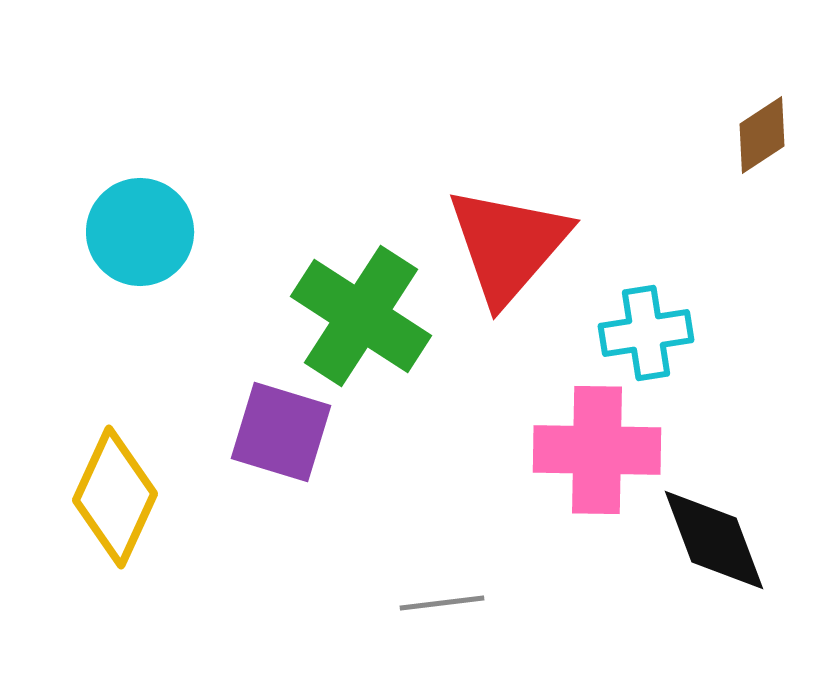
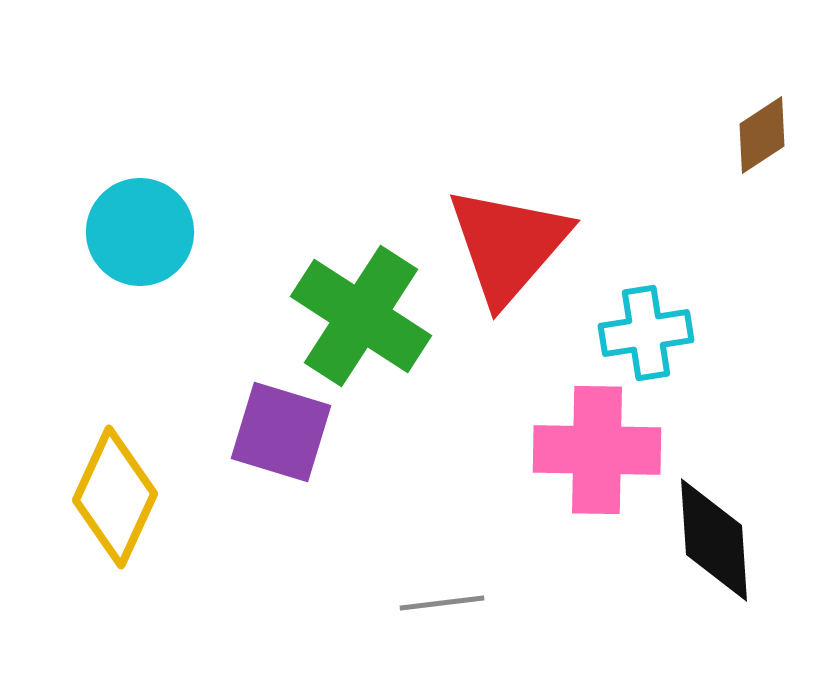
black diamond: rotated 17 degrees clockwise
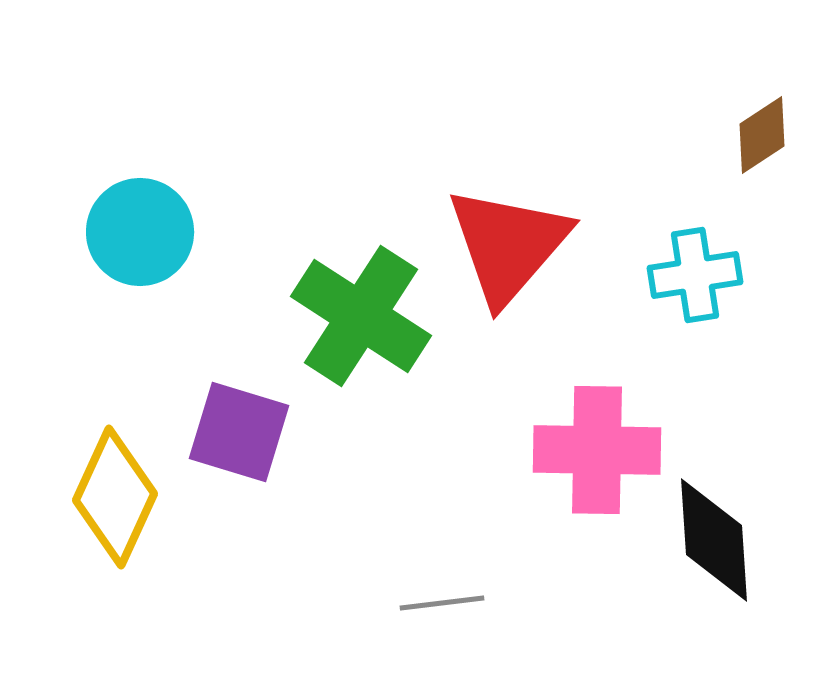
cyan cross: moved 49 px right, 58 px up
purple square: moved 42 px left
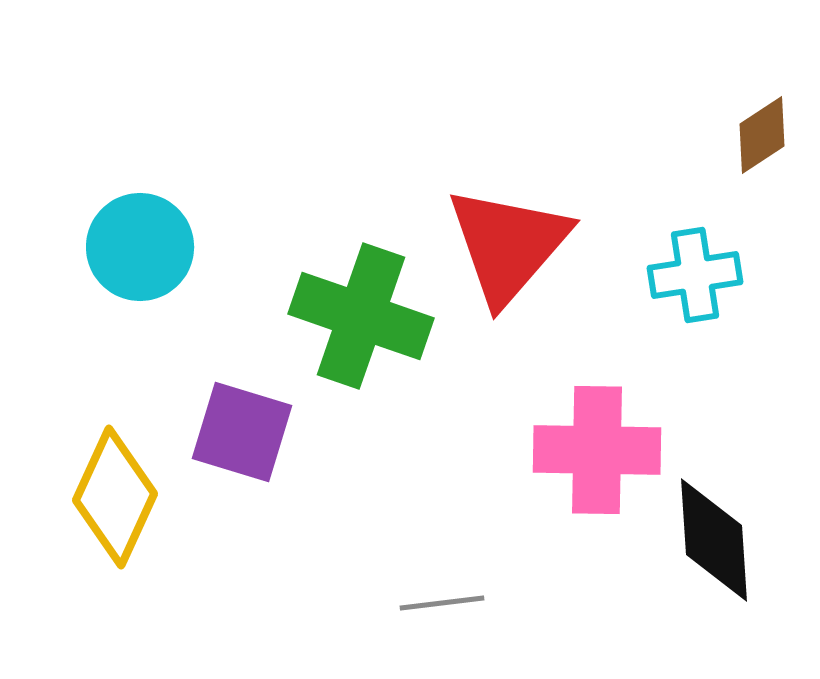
cyan circle: moved 15 px down
green cross: rotated 14 degrees counterclockwise
purple square: moved 3 px right
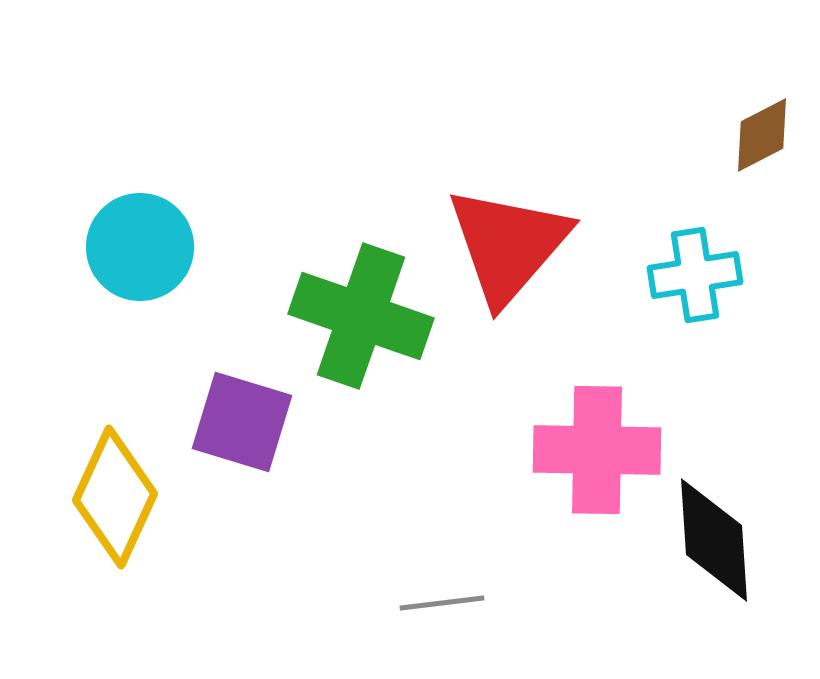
brown diamond: rotated 6 degrees clockwise
purple square: moved 10 px up
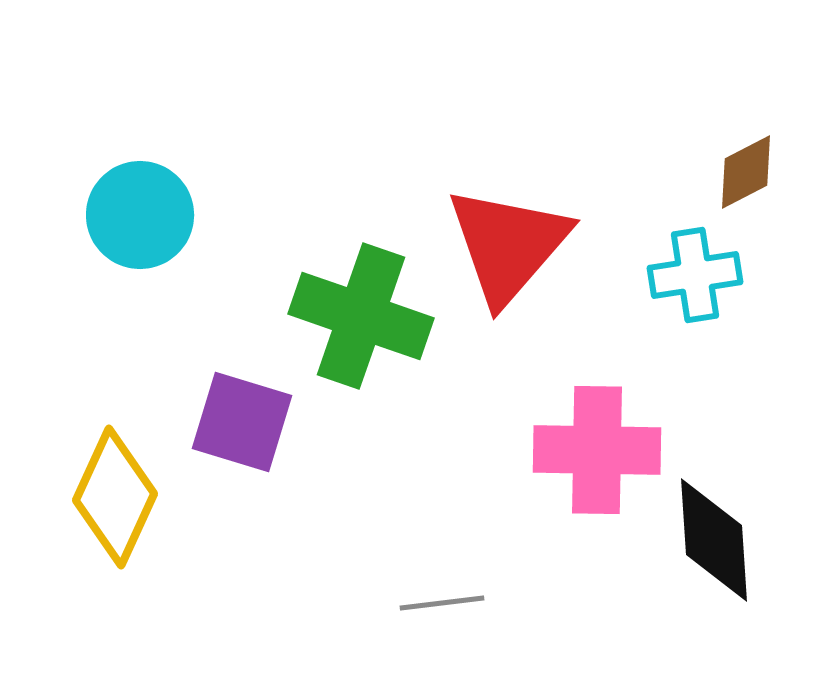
brown diamond: moved 16 px left, 37 px down
cyan circle: moved 32 px up
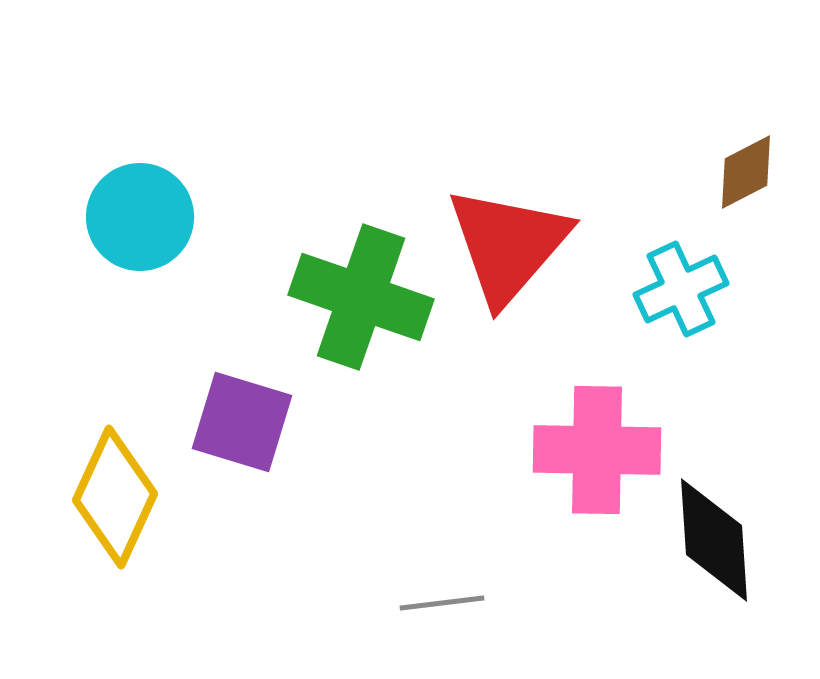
cyan circle: moved 2 px down
cyan cross: moved 14 px left, 14 px down; rotated 16 degrees counterclockwise
green cross: moved 19 px up
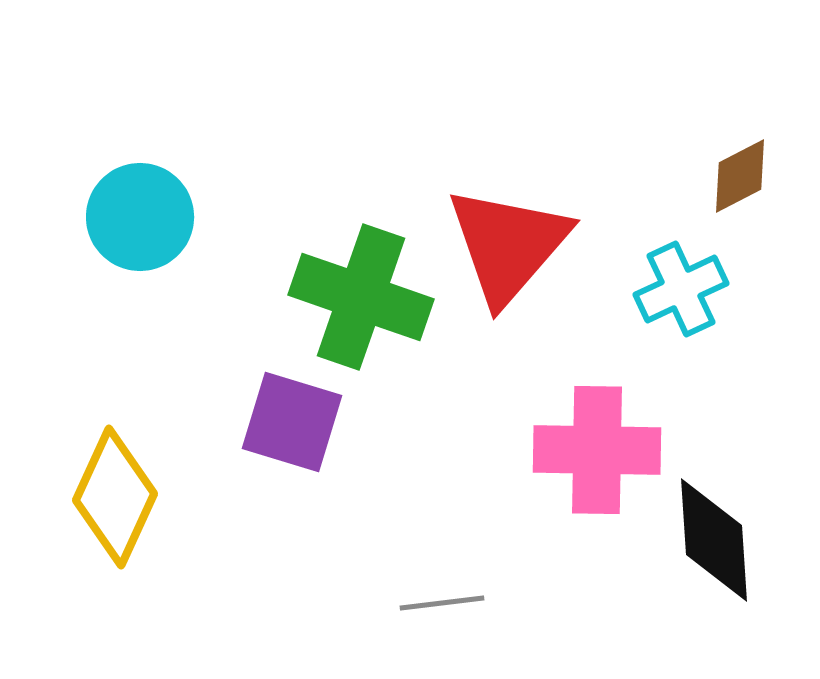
brown diamond: moved 6 px left, 4 px down
purple square: moved 50 px right
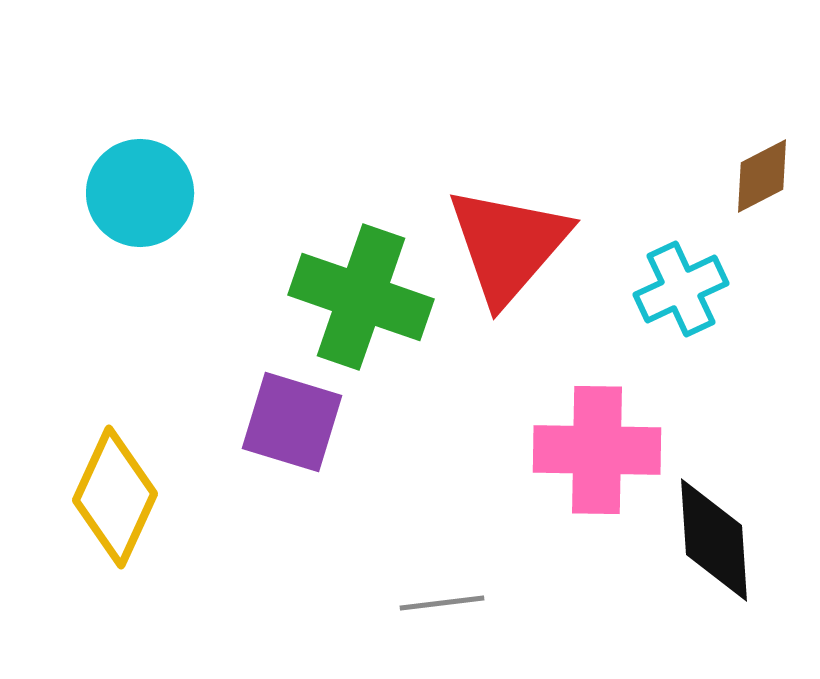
brown diamond: moved 22 px right
cyan circle: moved 24 px up
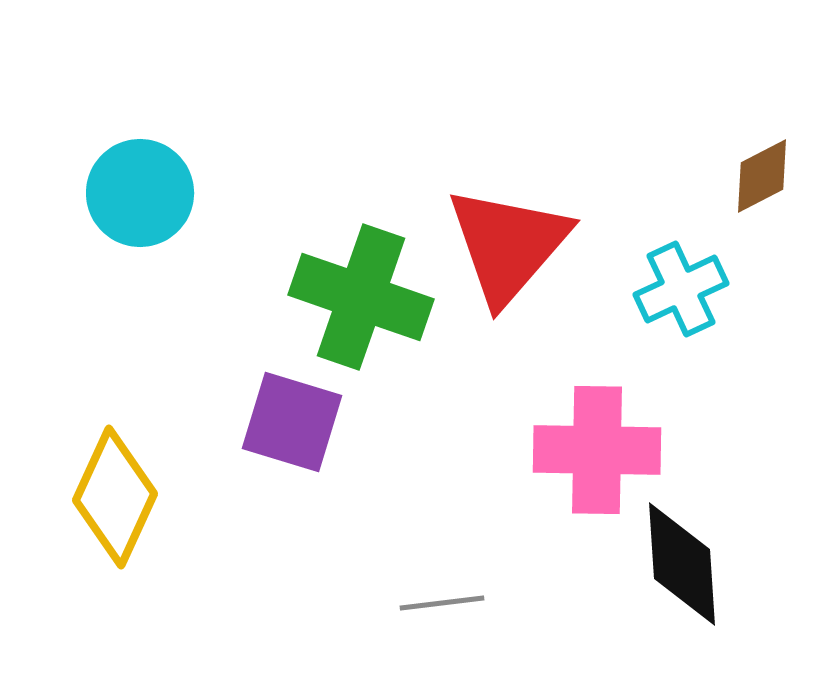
black diamond: moved 32 px left, 24 px down
